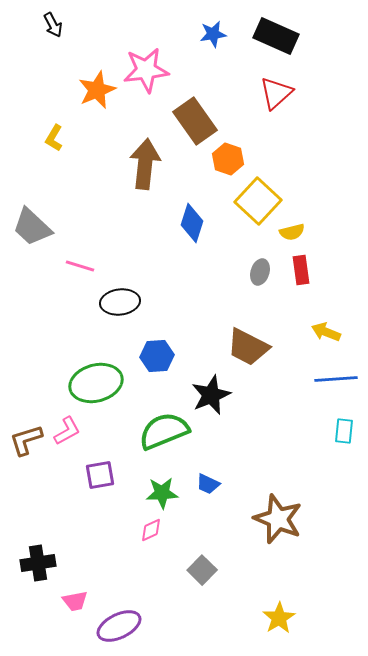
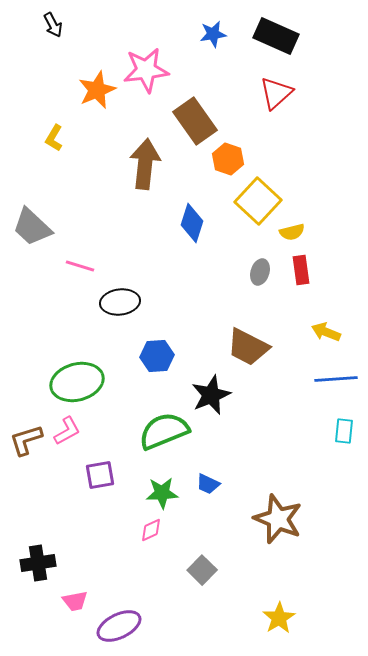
green ellipse: moved 19 px left, 1 px up
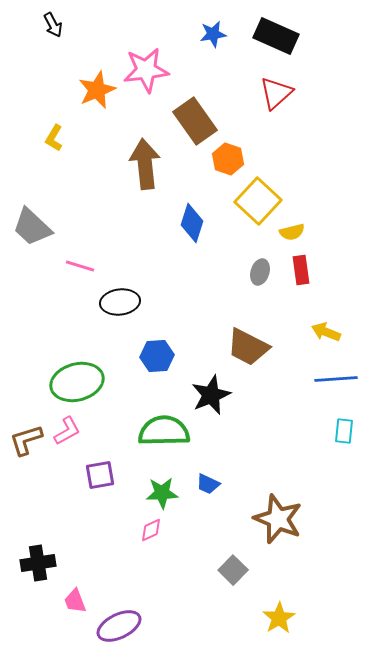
brown arrow: rotated 12 degrees counterclockwise
green semicircle: rotated 21 degrees clockwise
gray square: moved 31 px right
pink trapezoid: rotated 80 degrees clockwise
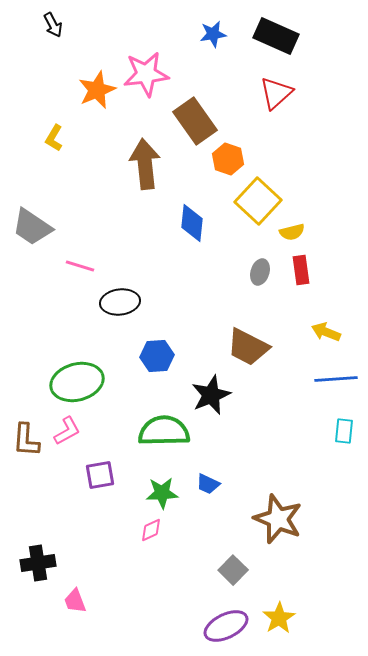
pink star: moved 4 px down
blue diamond: rotated 12 degrees counterclockwise
gray trapezoid: rotated 9 degrees counterclockwise
brown L-shape: rotated 69 degrees counterclockwise
purple ellipse: moved 107 px right
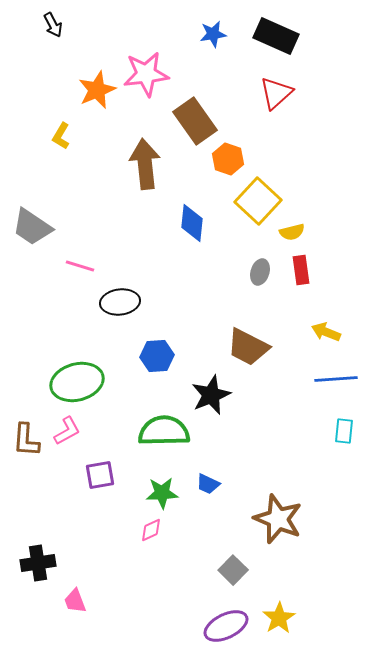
yellow L-shape: moved 7 px right, 2 px up
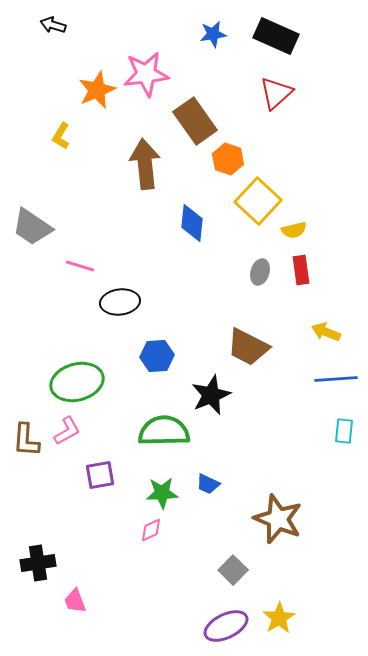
black arrow: rotated 135 degrees clockwise
yellow semicircle: moved 2 px right, 2 px up
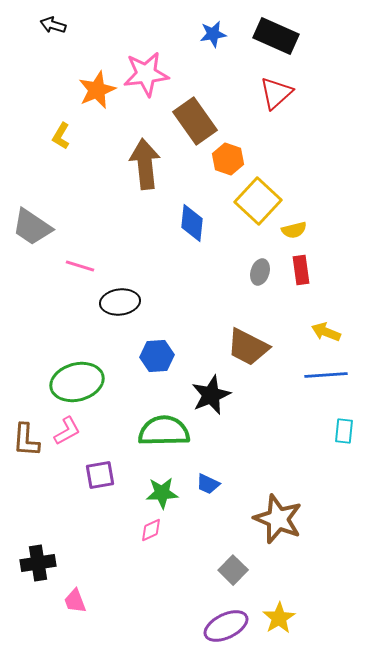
blue line: moved 10 px left, 4 px up
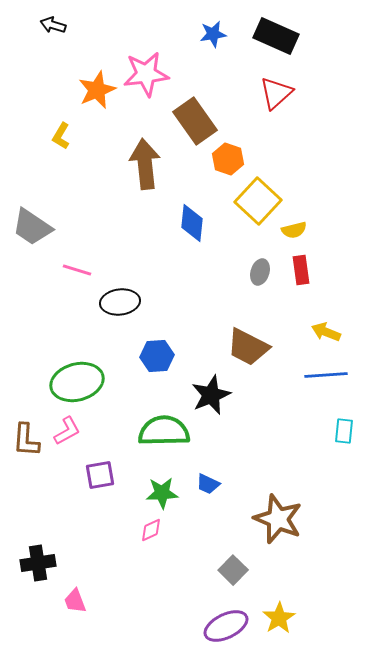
pink line: moved 3 px left, 4 px down
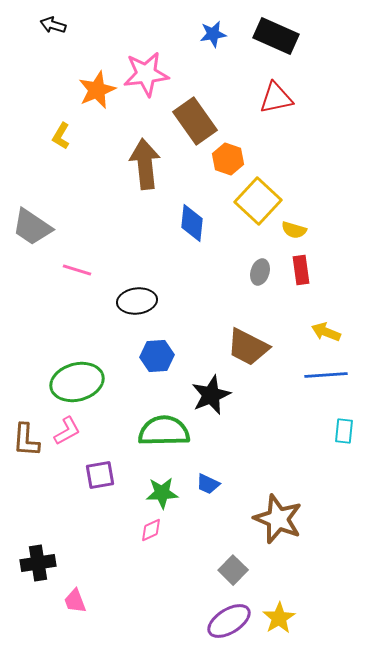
red triangle: moved 5 px down; rotated 30 degrees clockwise
yellow semicircle: rotated 30 degrees clockwise
black ellipse: moved 17 px right, 1 px up
purple ellipse: moved 3 px right, 5 px up; rotated 6 degrees counterclockwise
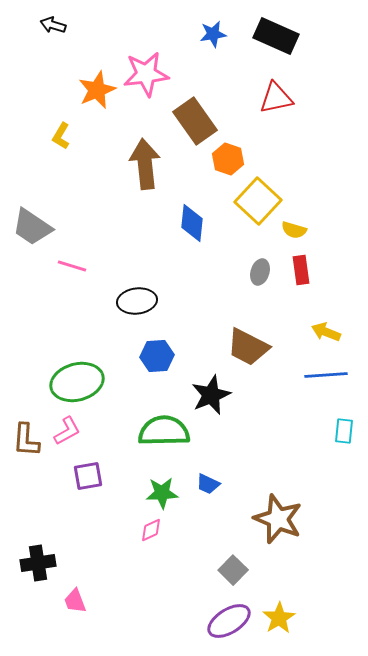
pink line: moved 5 px left, 4 px up
purple square: moved 12 px left, 1 px down
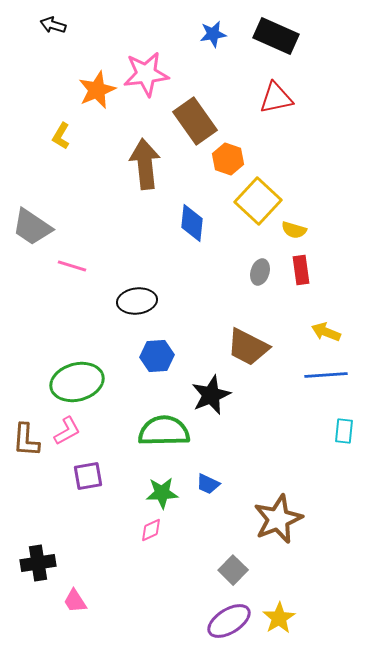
brown star: rotated 27 degrees clockwise
pink trapezoid: rotated 12 degrees counterclockwise
